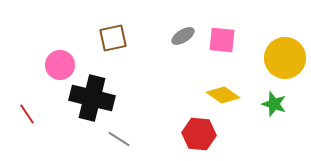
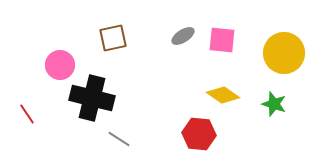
yellow circle: moved 1 px left, 5 px up
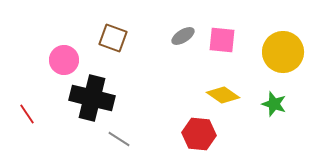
brown square: rotated 32 degrees clockwise
yellow circle: moved 1 px left, 1 px up
pink circle: moved 4 px right, 5 px up
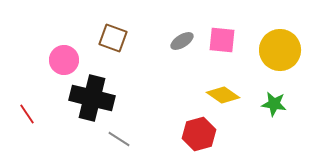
gray ellipse: moved 1 px left, 5 px down
yellow circle: moved 3 px left, 2 px up
green star: rotated 10 degrees counterclockwise
red hexagon: rotated 20 degrees counterclockwise
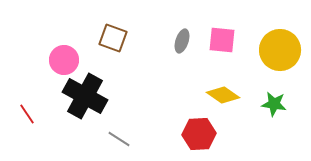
gray ellipse: rotated 40 degrees counterclockwise
black cross: moved 7 px left, 2 px up; rotated 15 degrees clockwise
red hexagon: rotated 12 degrees clockwise
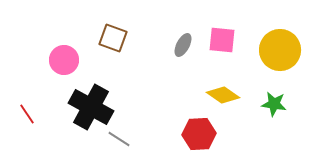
gray ellipse: moved 1 px right, 4 px down; rotated 10 degrees clockwise
black cross: moved 6 px right, 11 px down
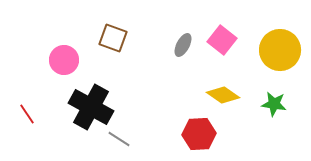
pink square: rotated 32 degrees clockwise
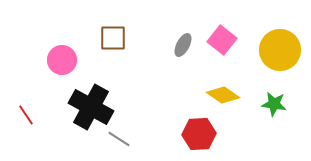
brown square: rotated 20 degrees counterclockwise
pink circle: moved 2 px left
red line: moved 1 px left, 1 px down
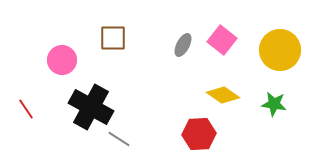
red line: moved 6 px up
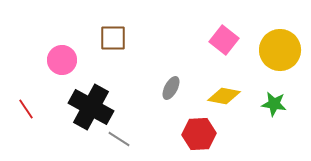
pink square: moved 2 px right
gray ellipse: moved 12 px left, 43 px down
yellow diamond: moved 1 px right, 1 px down; rotated 24 degrees counterclockwise
